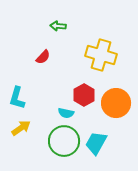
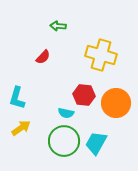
red hexagon: rotated 25 degrees counterclockwise
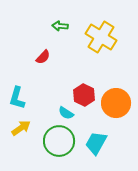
green arrow: moved 2 px right
yellow cross: moved 18 px up; rotated 16 degrees clockwise
red hexagon: rotated 20 degrees clockwise
cyan semicircle: rotated 21 degrees clockwise
green circle: moved 5 px left
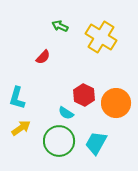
green arrow: rotated 21 degrees clockwise
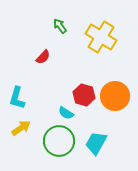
green arrow: rotated 28 degrees clockwise
red hexagon: rotated 10 degrees counterclockwise
orange circle: moved 1 px left, 7 px up
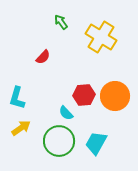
green arrow: moved 1 px right, 4 px up
red hexagon: rotated 20 degrees counterclockwise
cyan semicircle: rotated 14 degrees clockwise
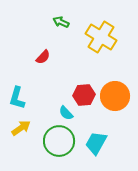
green arrow: rotated 28 degrees counterclockwise
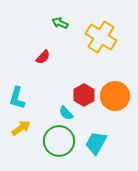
green arrow: moved 1 px left, 1 px down
red hexagon: rotated 25 degrees counterclockwise
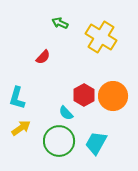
orange circle: moved 2 px left
